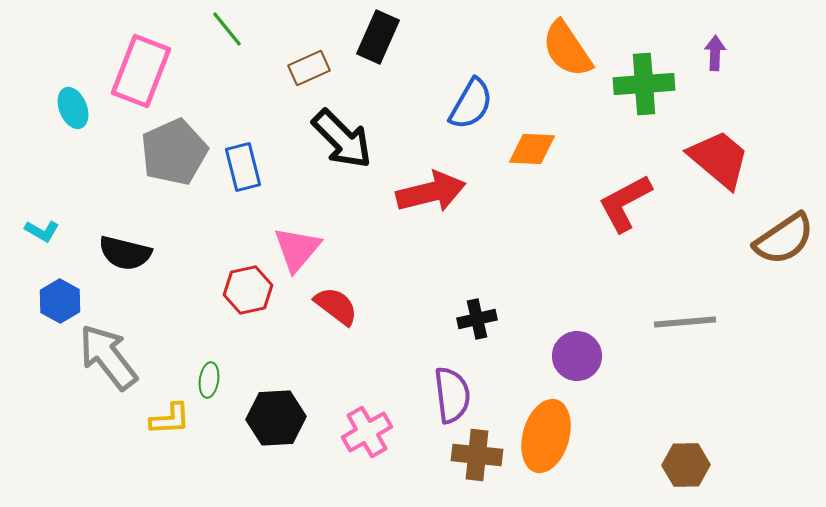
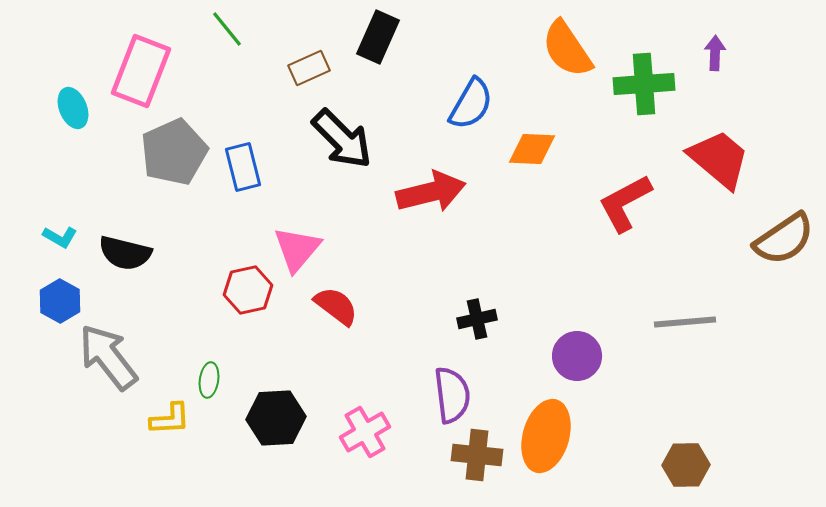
cyan L-shape: moved 18 px right, 6 px down
pink cross: moved 2 px left
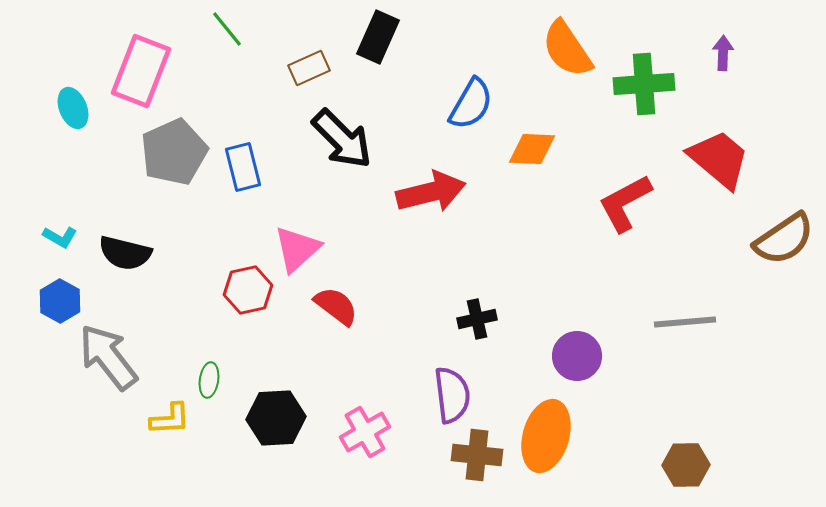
purple arrow: moved 8 px right
pink triangle: rotated 8 degrees clockwise
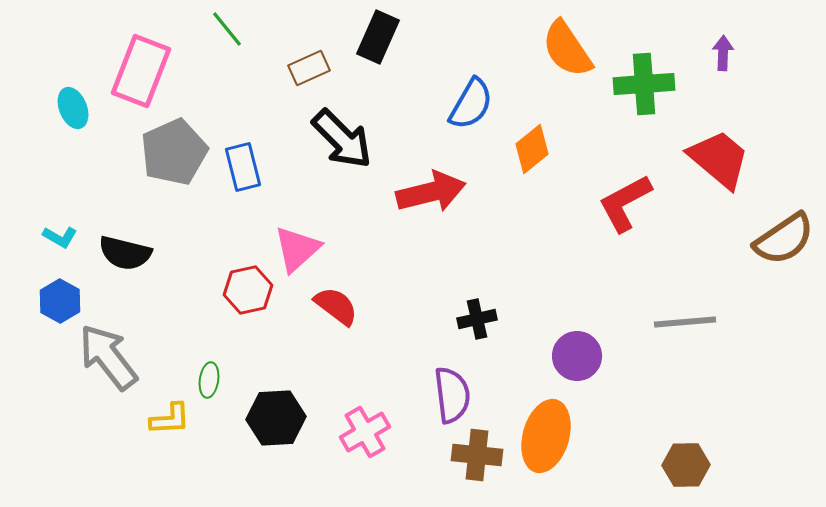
orange diamond: rotated 42 degrees counterclockwise
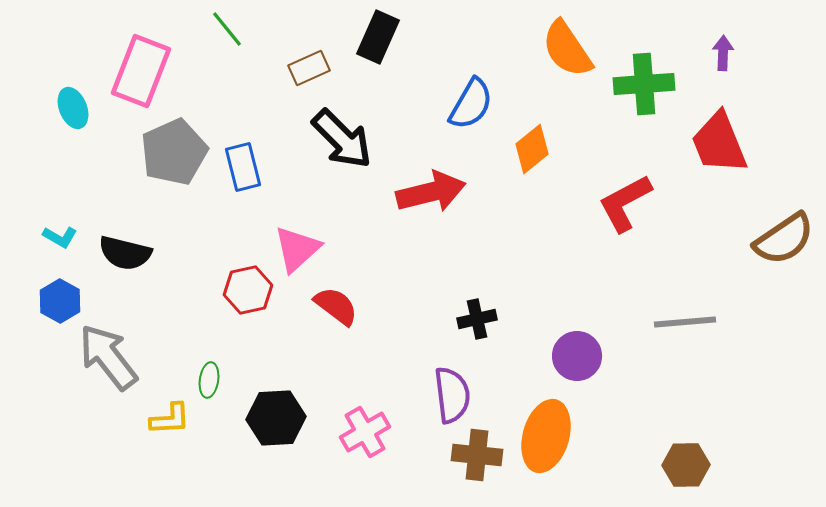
red trapezoid: moved 16 px up; rotated 152 degrees counterclockwise
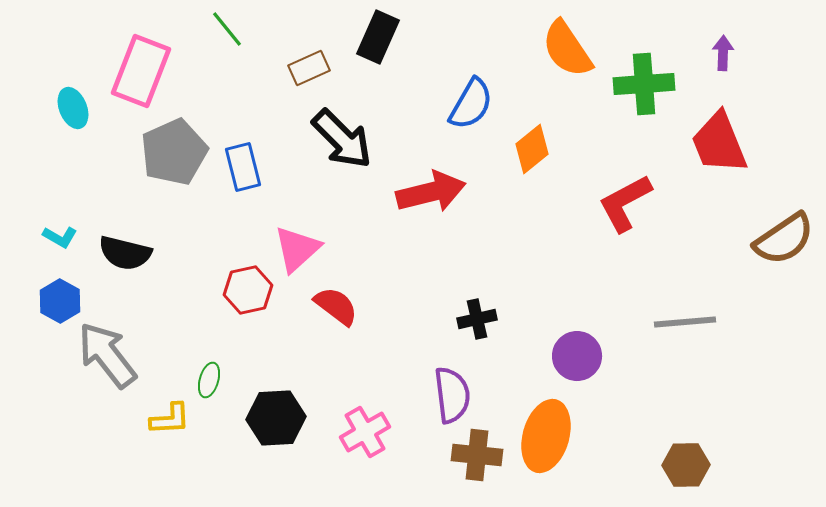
gray arrow: moved 1 px left, 2 px up
green ellipse: rotated 8 degrees clockwise
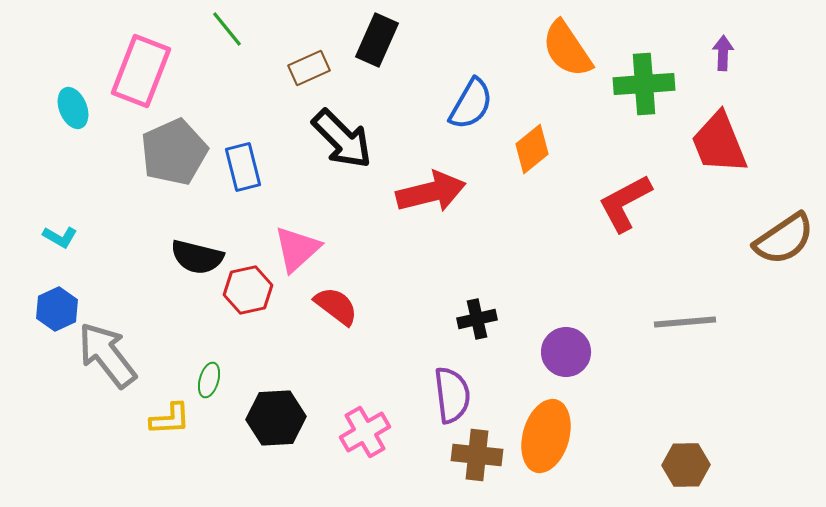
black rectangle: moved 1 px left, 3 px down
black semicircle: moved 72 px right, 4 px down
blue hexagon: moved 3 px left, 8 px down; rotated 6 degrees clockwise
purple circle: moved 11 px left, 4 px up
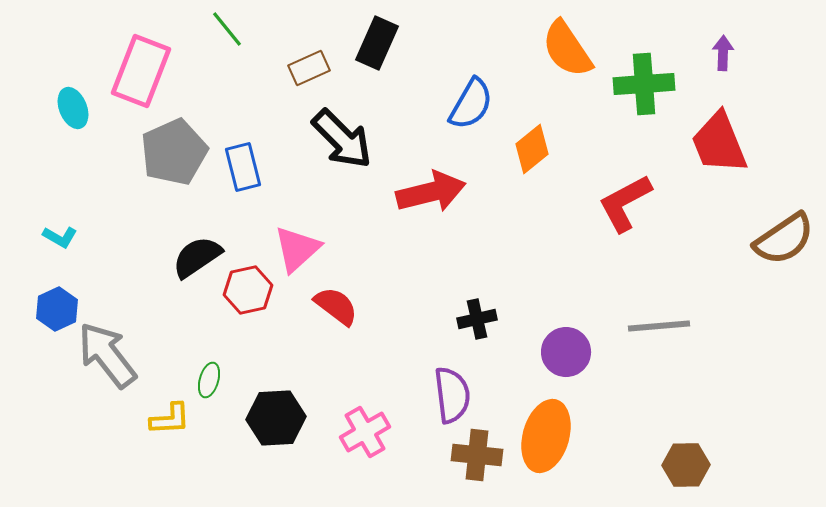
black rectangle: moved 3 px down
black semicircle: rotated 132 degrees clockwise
gray line: moved 26 px left, 4 px down
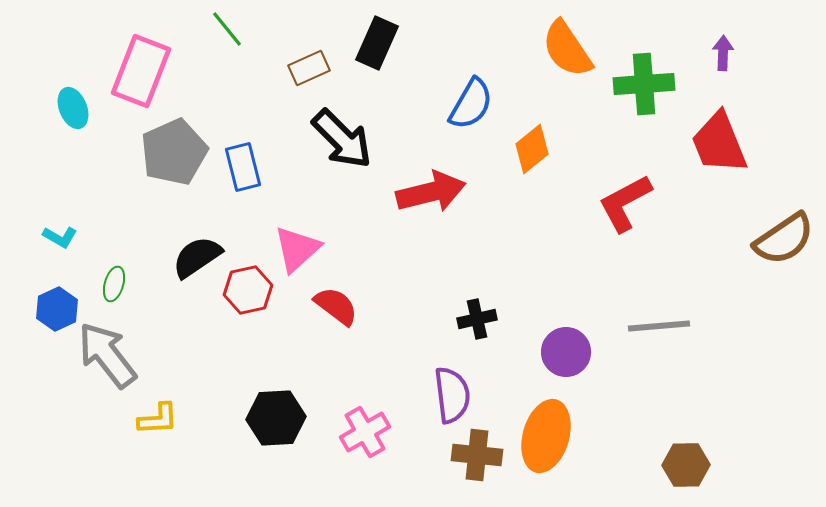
green ellipse: moved 95 px left, 96 px up
yellow L-shape: moved 12 px left
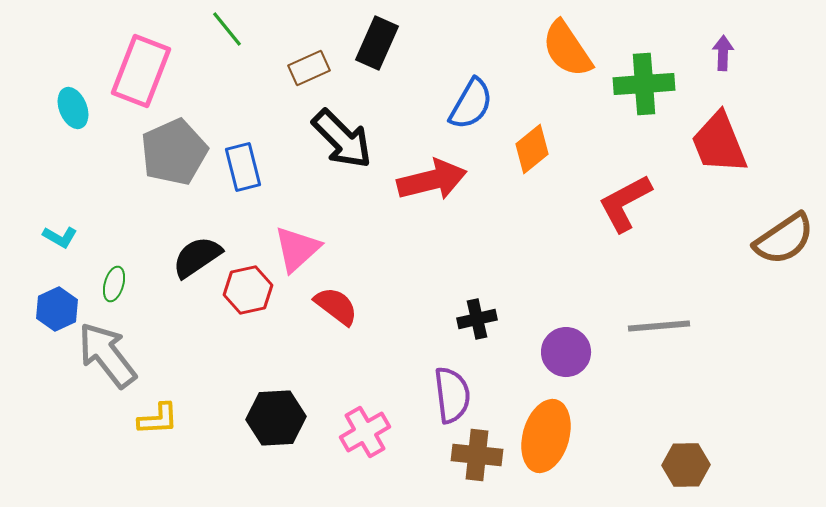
red arrow: moved 1 px right, 12 px up
